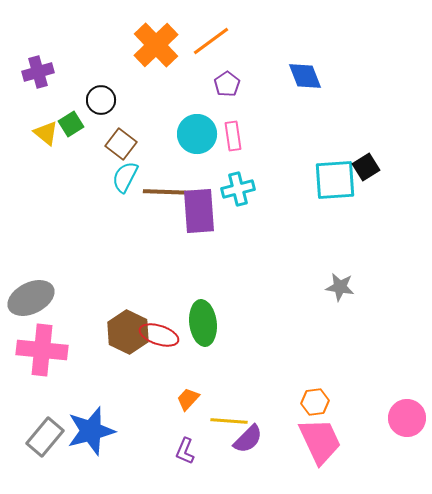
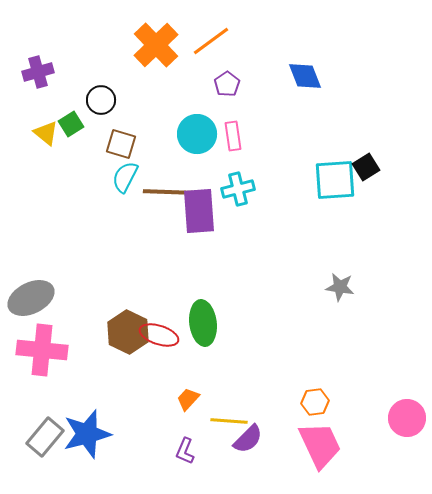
brown square: rotated 20 degrees counterclockwise
blue star: moved 4 px left, 3 px down
pink trapezoid: moved 4 px down
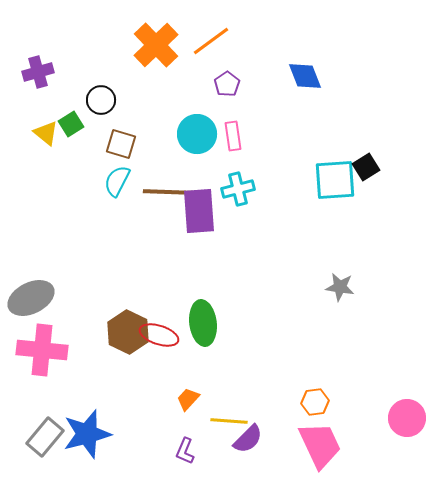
cyan semicircle: moved 8 px left, 4 px down
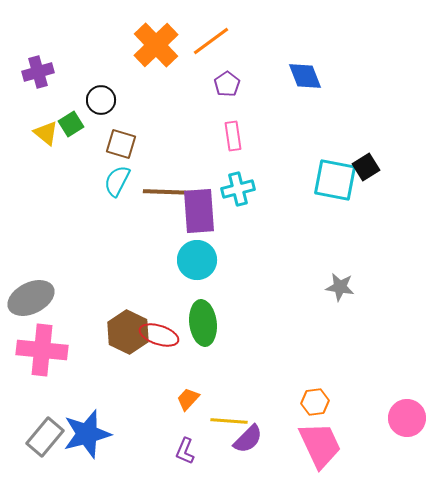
cyan circle: moved 126 px down
cyan square: rotated 15 degrees clockwise
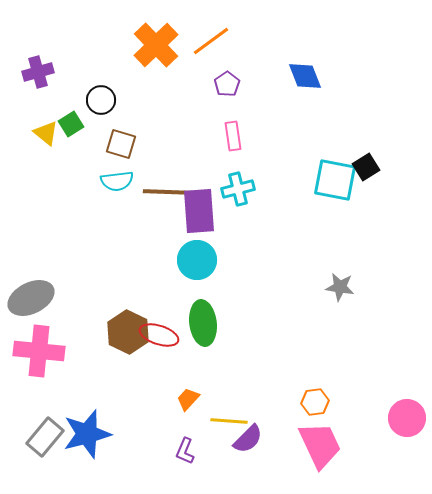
cyan semicircle: rotated 124 degrees counterclockwise
pink cross: moved 3 px left, 1 px down
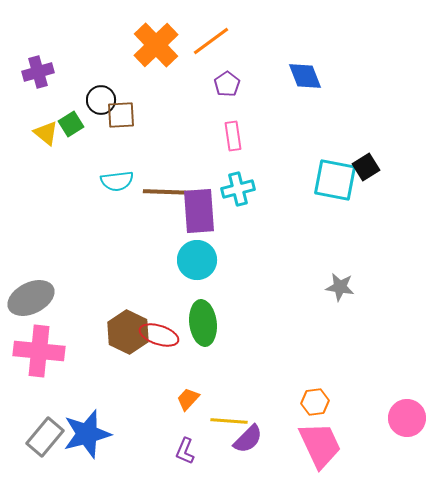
brown square: moved 29 px up; rotated 20 degrees counterclockwise
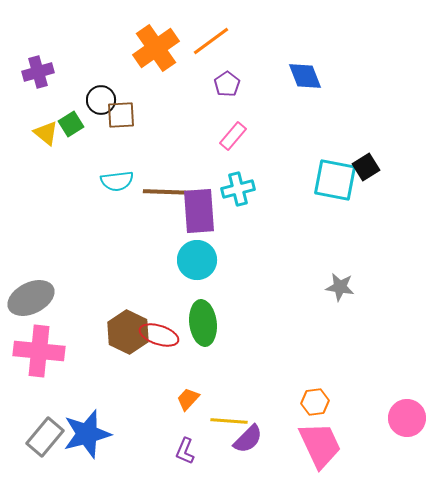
orange cross: moved 3 px down; rotated 9 degrees clockwise
pink rectangle: rotated 48 degrees clockwise
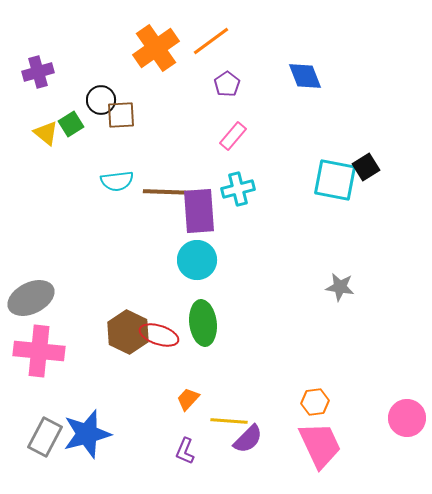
gray rectangle: rotated 12 degrees counterclockwise
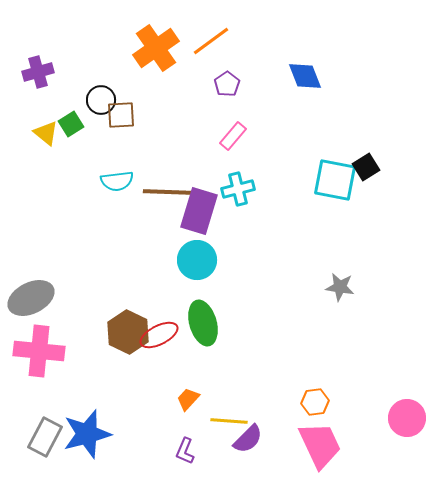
purple rectangle: rotated 21 degrees clockwise
green ellipse: rotated 9 degrees counterclockwise
red ellipse: rotated 45 degrees counterclockwise
